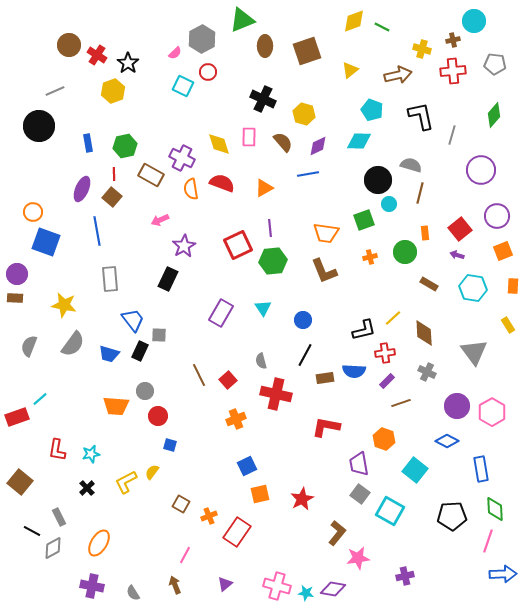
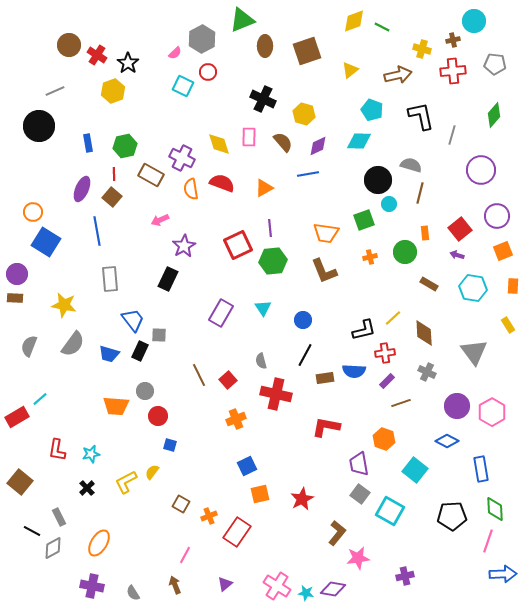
blue square at (46, 242): rotated 12 degrees clockwise
red rectangle at (17, 417): rotated 10 degrees counterclockwise
pink cross at (277, 586): rotated 16 degrees clockwise
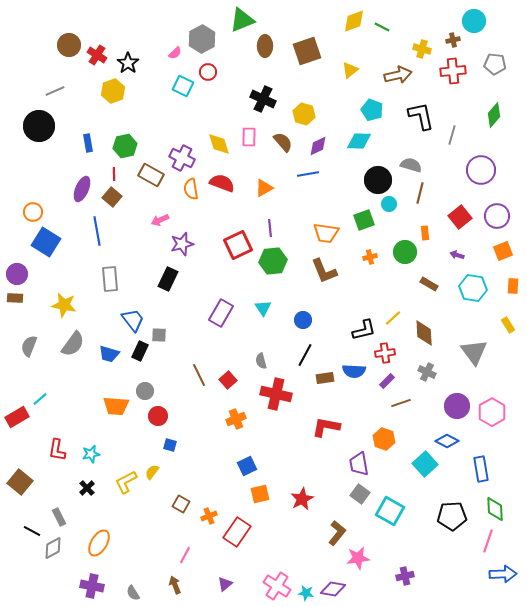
red square at (460, 229): moved 12 px up
purple star at (184, 246): moved 2 px left, 2 px up; rotated 15 degrees clockwise
cyan square at (415, 470): moved 10 px right, 6 px up; rotated 10 degrees clockwise
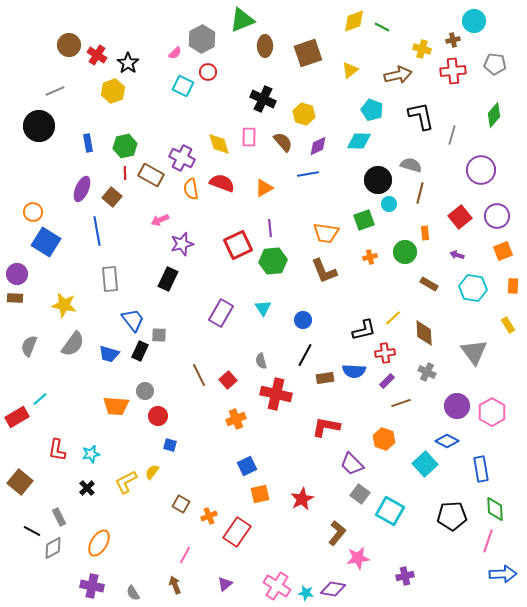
brown square at (307, 51): moved 1 px right, 2 px down
red line at (114, 174): moved 11 px right, 1 px up
purple trapezoid at (359, 464): moved 7 px left; rotated 35 degrees counterclockwise
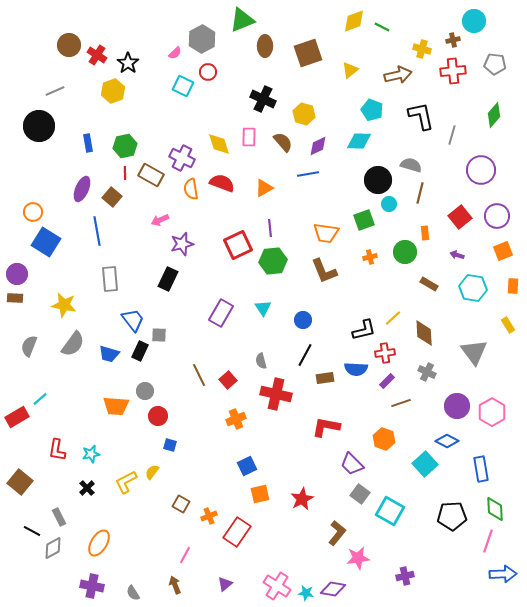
blue semicircle at (354, 371): moved 2 px right, 2 px up
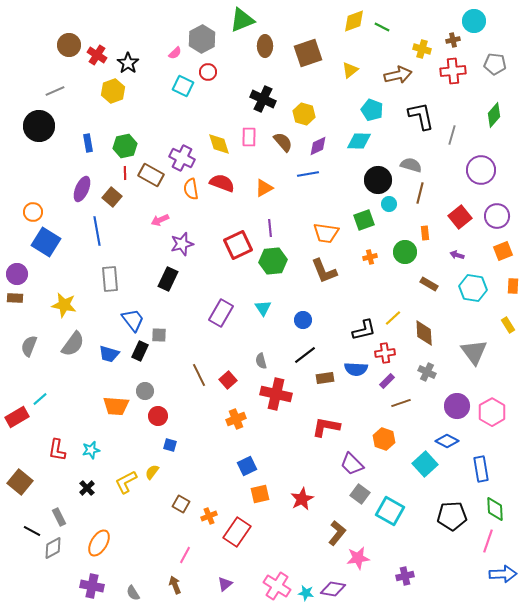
black line at (305, 355): rotated 25 degrees clockwise
cyan star at (91, 454): moved 4 px up
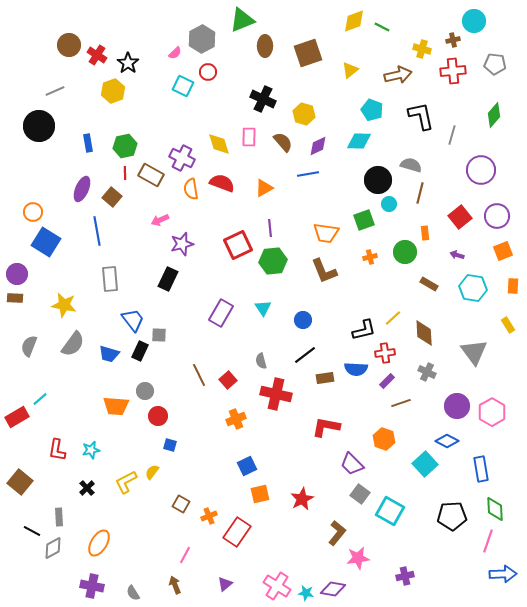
gray rectangle at (59, 517): rotated 24 degrees clockwise
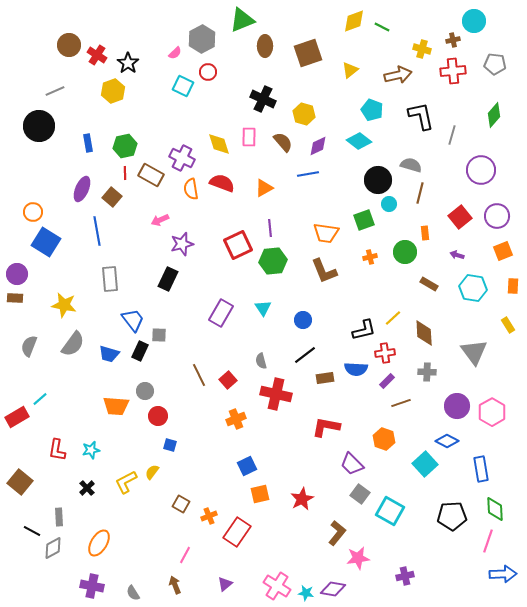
cyan diamond at (359, 141): rotated 35 degrees clockwise
gray cross at (427, 372): rotated 24 degrees counterclockwise
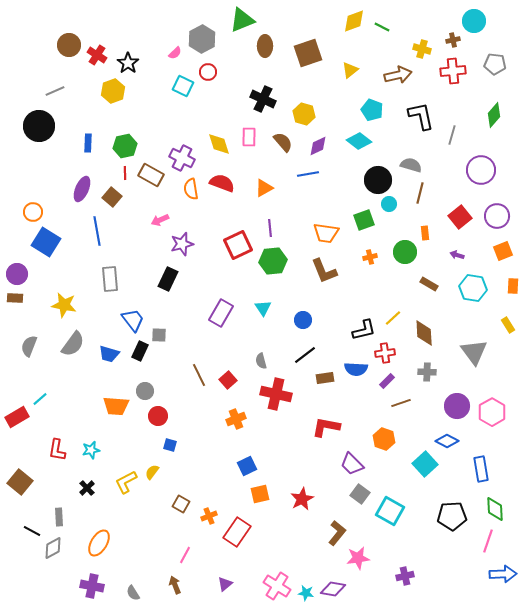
blue rectangle at (88, 143): rotated 12 degrees clockwise
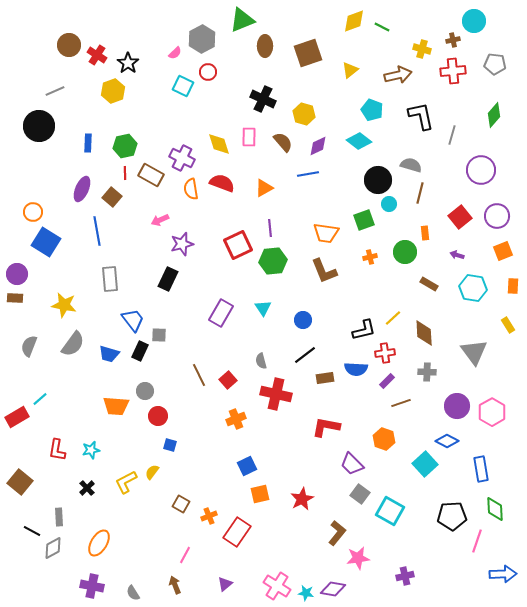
pink line at (488, 541): moved 11 px left
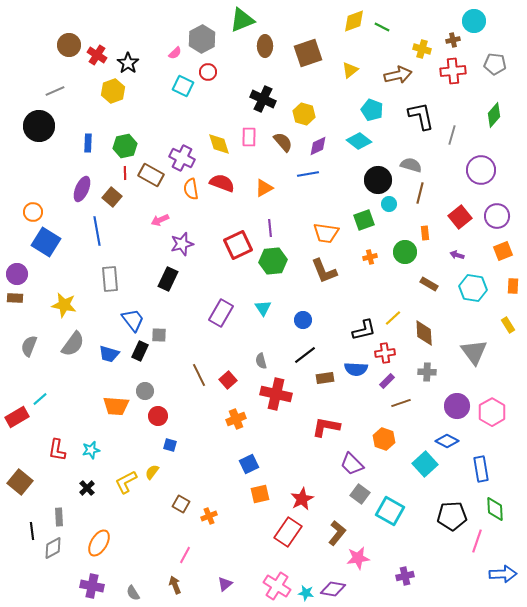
blue square at (247, 466): moved 2 px right, 2 px up
black line at (32, 531): rotated 54 degrees clockwise
red rectangle at (237, 532): moved 51 px right
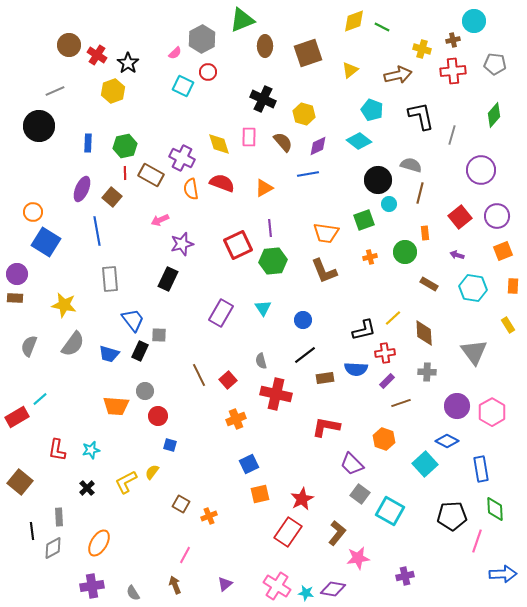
purple cross at (92, 586): rotated 20 degrees counterclockwise
